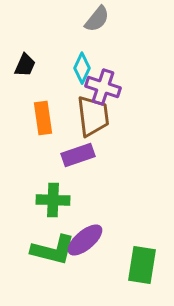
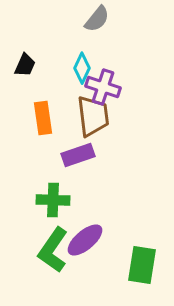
green L-shape: rotated 111 degrees clockwise
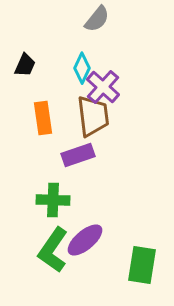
purple cross: rotated 24 degrees clockwise
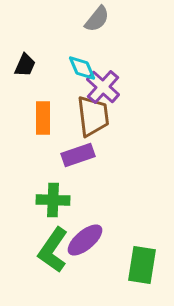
cyan diamond: rotated 48 degrees counterclockwise
orange rectangle: rotated 8 degrees clockwise
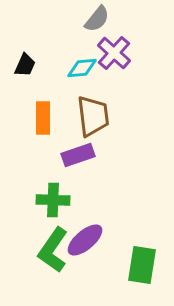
cyan diamond: rotated 72 degrees counterclockwise
purple cross: moved 11 px right, 34 px up
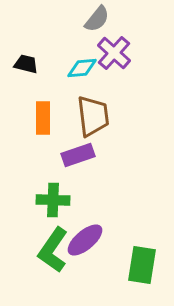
black trapezoid: moved 1 px right, 1 px up; rotated 100 degrees counterclockwise
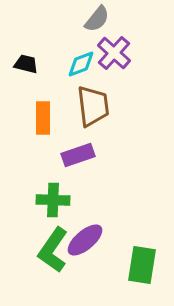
cyan diamond: moved 1 px left, 4 px up; rotated 16 degrees counterclockwise
brown trapezoid: moved 10 px up
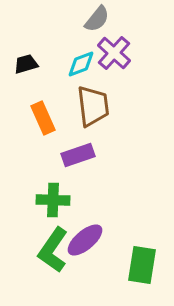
black trapezoid: rotated 30 degrees counterclockwise
orange rectangle: rotated 24 degrees counterclockwise
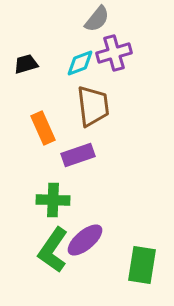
purple cross: rotated 32 degrees clockwise
cyan diamond: moved 1 px left, 1 px up
orange rectangle: moved 10 px down
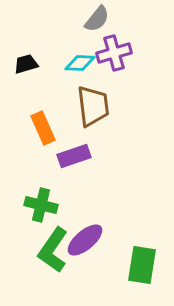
cyan diamond: rotated 24 degrees clockwise
purple rectangle: moved 4 px left, 1 px down
green cross: moved 12 px left, 5 px down; rotated 12 degrees clockwise
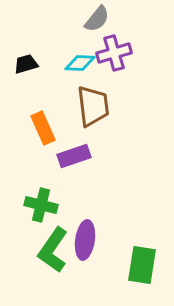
purple ellipse: rotated 42 degrees counterclockwise
